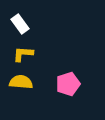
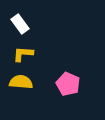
pink pentagon: rotated 30 degrees counterclockwise
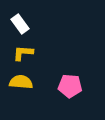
yellow L-shape: moved 1 px up
pink pentagon: moved 2 px right, 2 px down; rotated 20 degrees counterclockwise
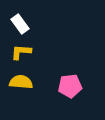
yellow L-shape: moved 2 px left, 1 px up
pink pentagon: rotated 10 degrees counterclockwise
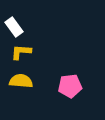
white rectangle: moved 6 px left, 3 px down
yellow semicircle: moved 1 px up
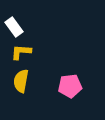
yellow semicircle: rotated 85 degrees counterclockwise
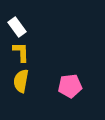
white rectangle: moved 3 px right
yellow L-shape: rotated 85 degrees clockwise
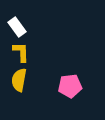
yellow semicircle: moved 2 px left, 1 px up
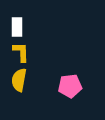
white rectangle: rotated 36 degrees clockwise
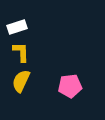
white rectangle: rotated 72 degrees clockwise
yellow semicircle: moved 2 px right, 1 px down; rotated 15 degrees clockwise
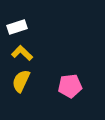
yellow L-shape: moved 1 px right, 1 px down; rotated 45 degrees counterclockwise
